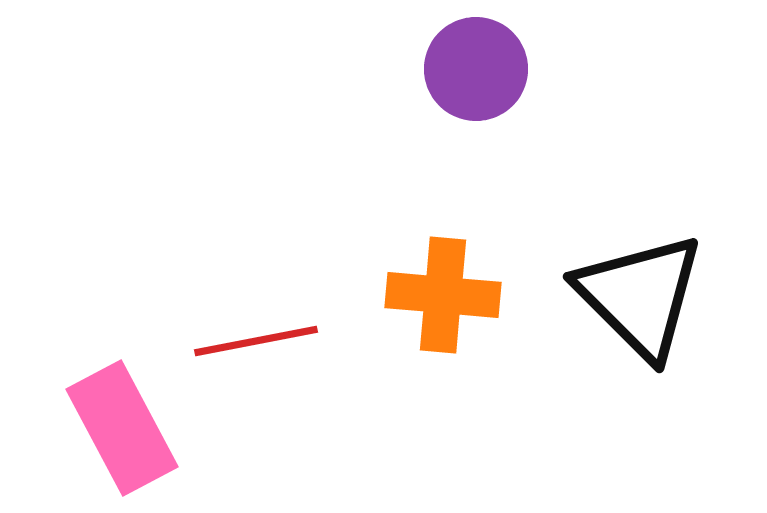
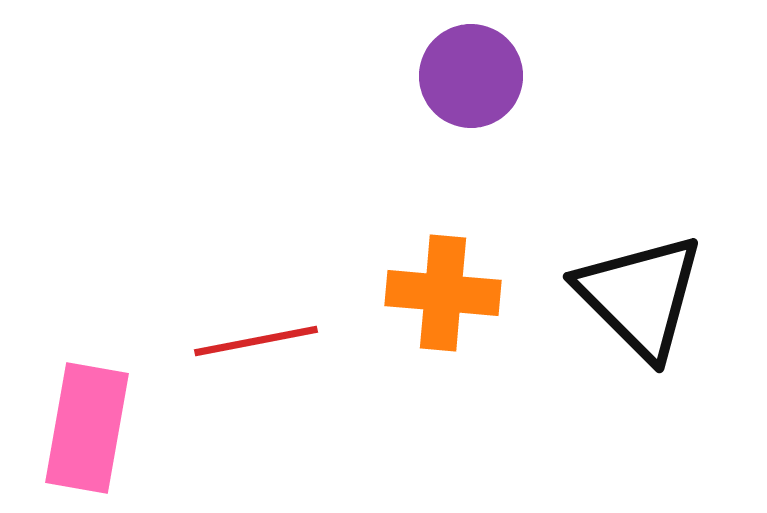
purple circle: moved 5 px left, 7 px down
orange cross: moved 2 px up
pink rectangle: moved 35 px left; rotated 38 degrees clockwise
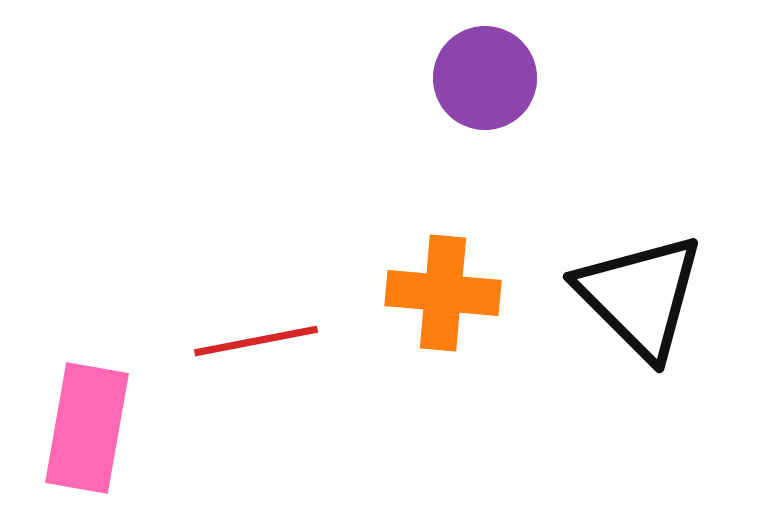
purple circle: moved 14 px right, 2 px down
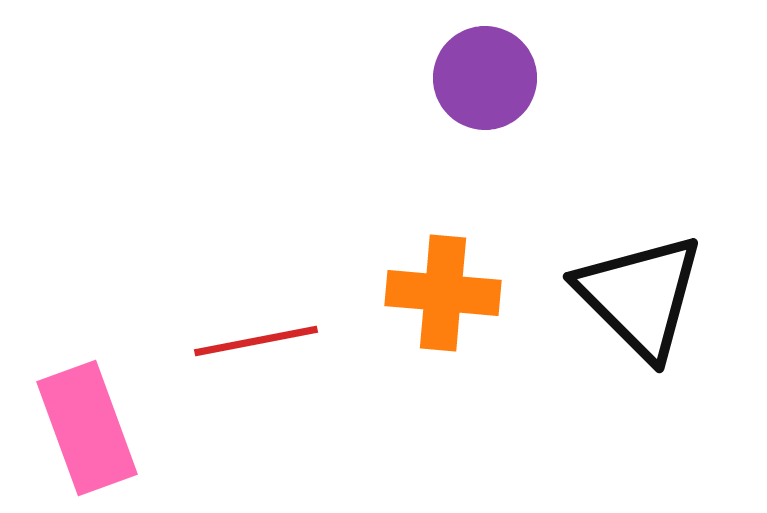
pink rectangle: rotated 30 degrees counterclockwise
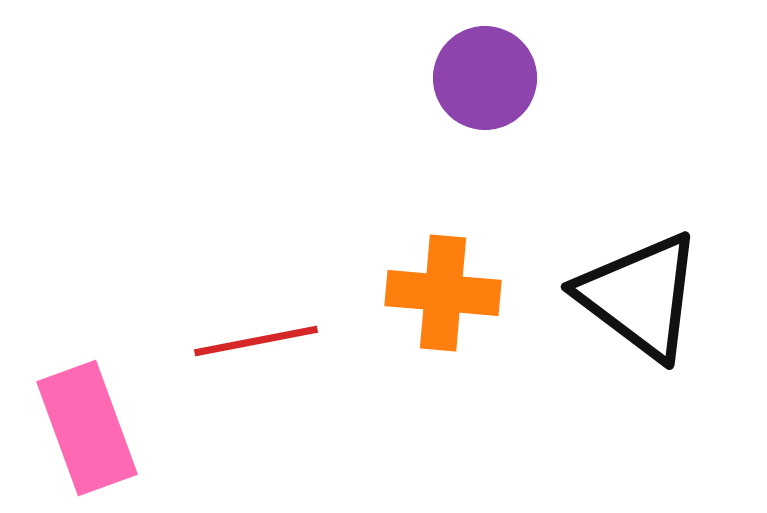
black triangle: rotated 8 degrees counterclockwise
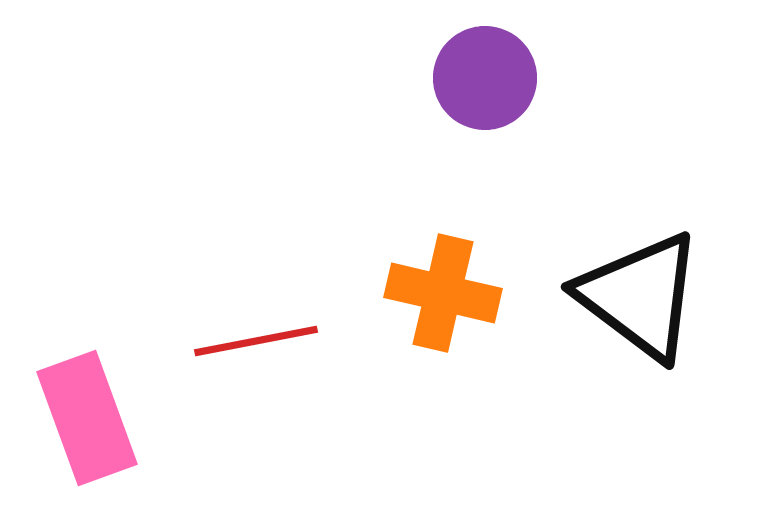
orange cross: rotated 8 degrees clockwise
pink rectangle: moved 10 px up
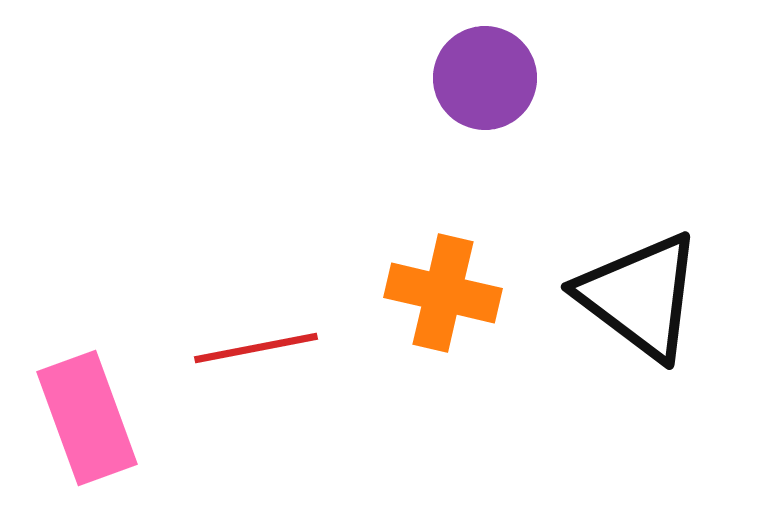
red line: moved 7 px down
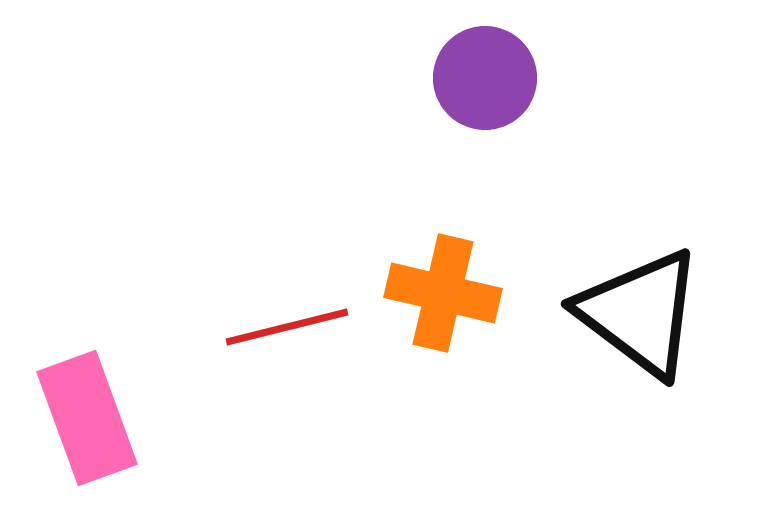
black triangle: moved 17 px down
red line: moved 31 px right, 21 px up; rotated 3 degrees counterclockwise
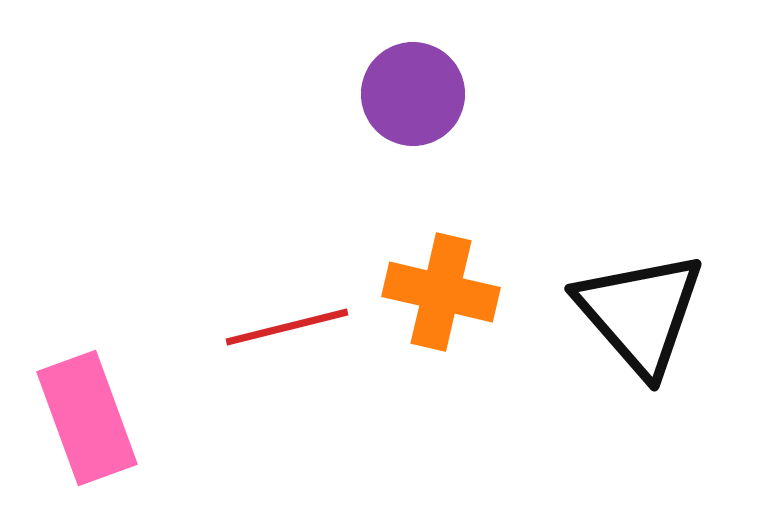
purple circle: moved 72 px left, 16 px down
orange cross: moved 2 px left, 1 px up
black triangle: rotated 12 degrees clockwise
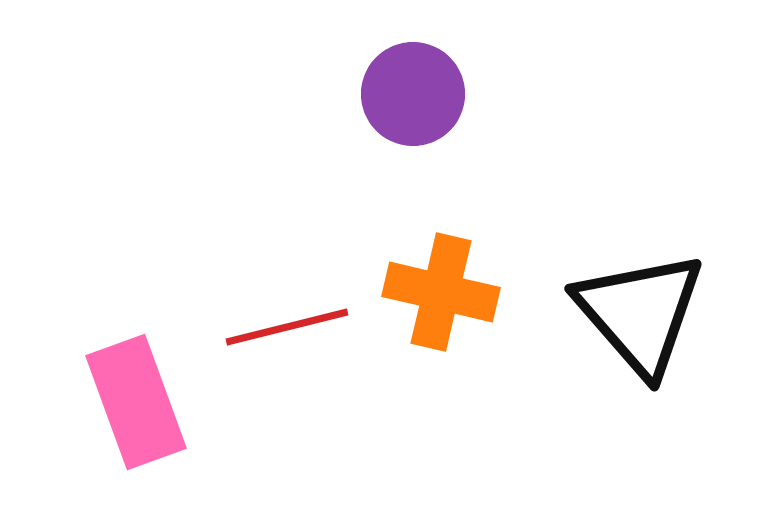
pink rectangle: moved 49 px right, 16 px up
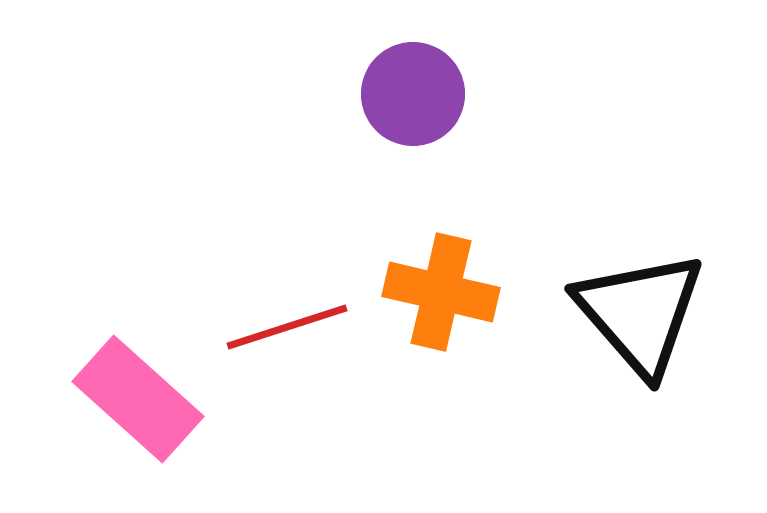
red line: rotated 4 degrees counterclockwise
pink rectangle: moved 2 px right, 3 px up; rotated 28 degrees counterclockwise
